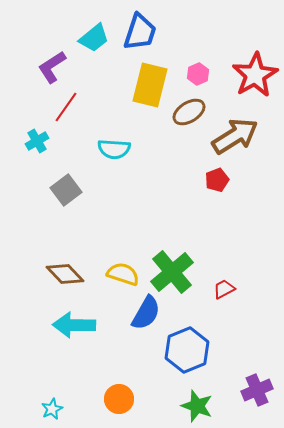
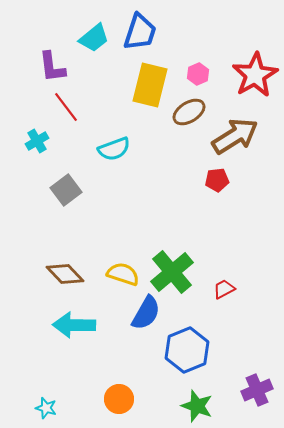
purple L-shape: rotated 64 degrees counterclockwise
red line: rotated 72 degrees counterclockwise
cyan semicircle: rotated 24 degrees counterclockwise
red pentagon: rotated 15 degrees clockwise
cyan star: moved 6 px left, 1 px up; rotated 30 degrees counterclockwise
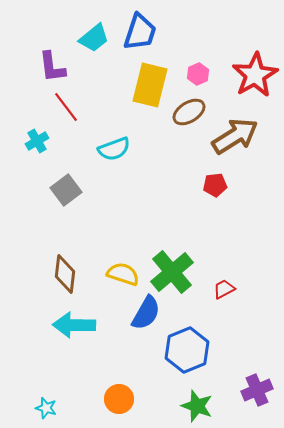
red pentagon: moved 2 px left, 5 px down
brown diamond: rotated 51 degrees clockwise
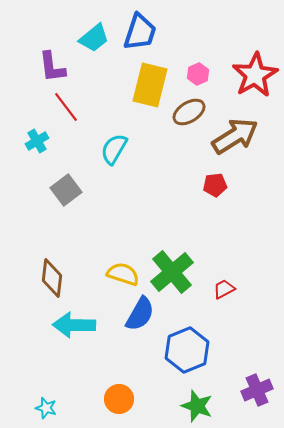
cyan semicircle: rotated 140 degrees clockwise
brown diamond: moved 13 px left, 4 px down
blue semicircle: moved 6 px left, 1 px down
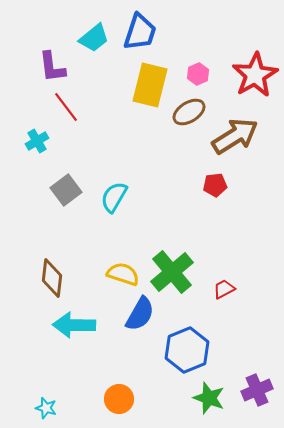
cyan semicircle: moved 48 px down
green star: moved 12 px right, 8 px up
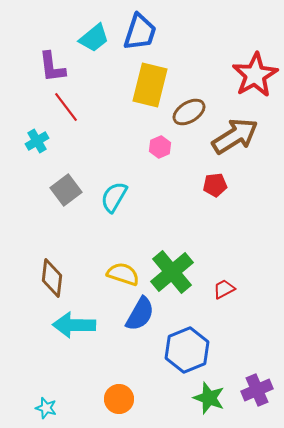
pink hexagon: moved 38 px left, 73 px down
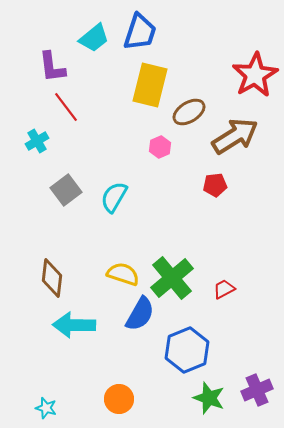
green cross: moved 6 px down
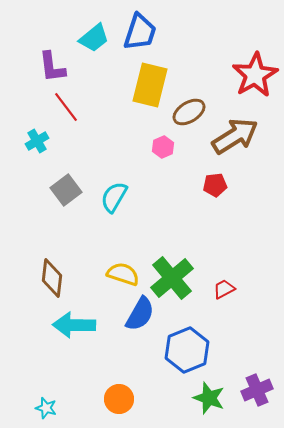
pink hexagon: moved 3 px right
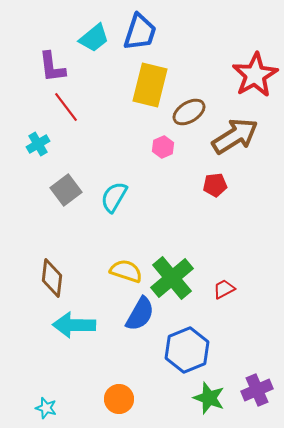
cyan cross: moved 1 px right, 3 px down
yellow semicircle: moved 3 px right, 3 px up
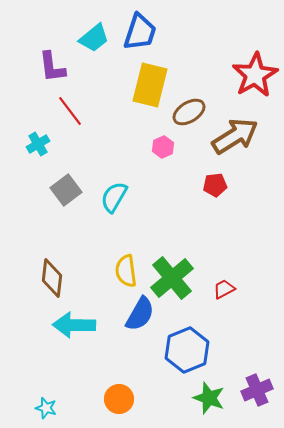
red line: moved 4 px right, 4 px down
yellow semicircle: rotated 116 degrees counterclockwise
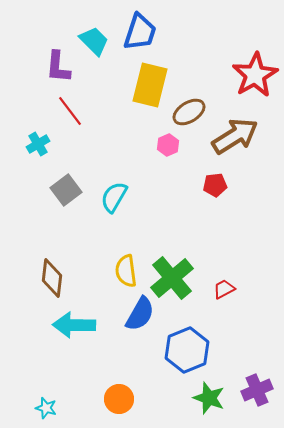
cyan trapezoid: moved 3 px down; rotated 96 degrees counterclockwise
purple L-shape: moved 6 px right; rotated 12 degrees clockwise
pink hexagon: moved 5 px right, 2 px up
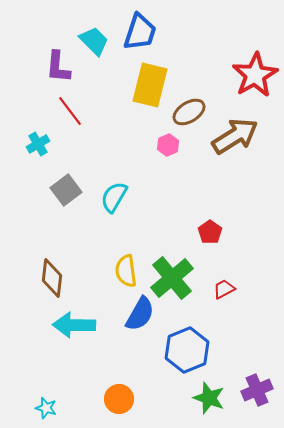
red pentagon: moved 5 px left, 47 px down; rotated 30 degrees counterclockwise
